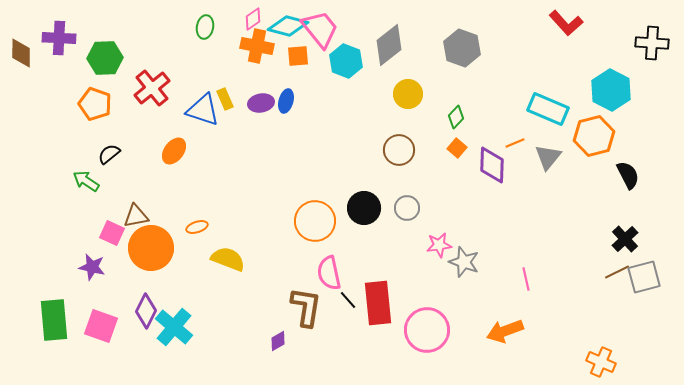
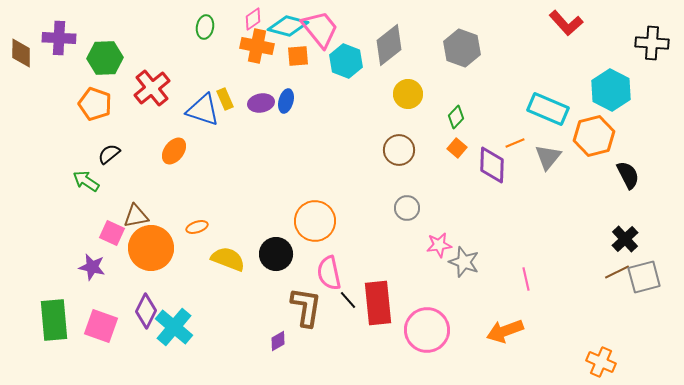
black circle at (364, 208): moved 88 px left, 46 px down
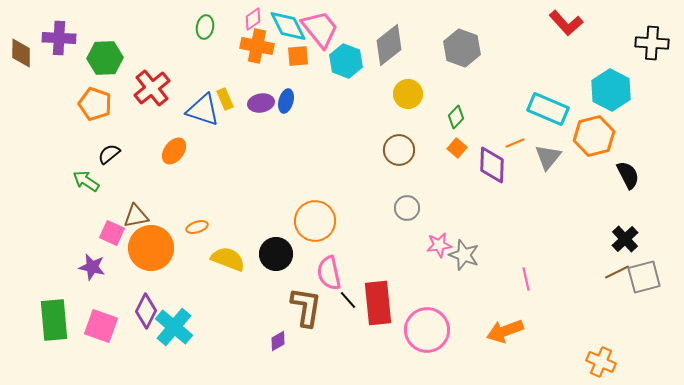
cyan diamond at (288, 26): rotated 48 degrees clockwise
gray star at (464, 262): moved 7 px up
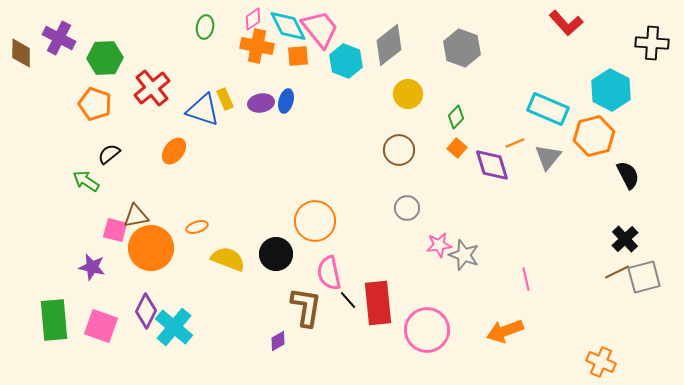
purple cross at (59, 38): rotated 24 degrees clockwise
purple diamond at (492, 165): rotated 18 degrees counterclockwise
pink square at (112, 233): moved 3 px right, 3 px up; rotated 10 degrees counterclockwise
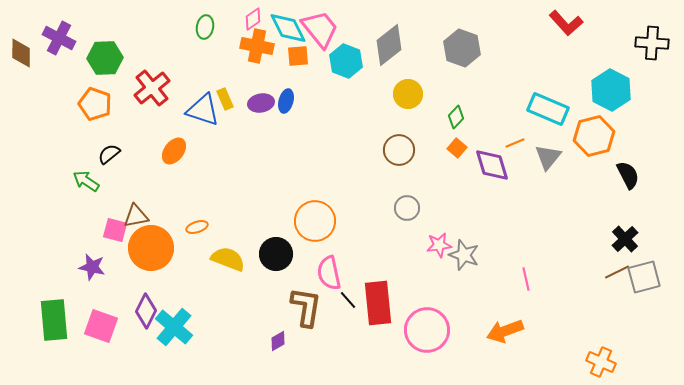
cyan diamond at (288, 26): moved 2 px down
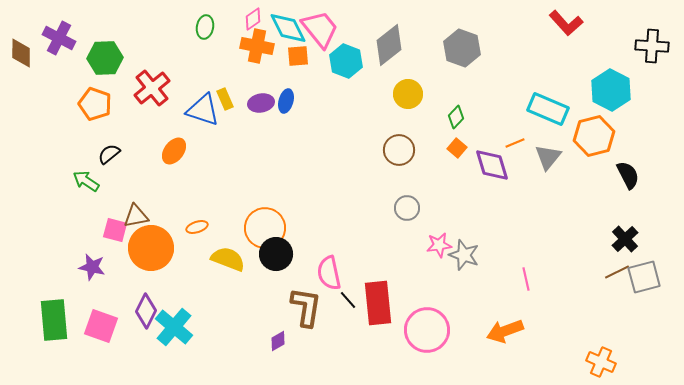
black cross at (652, 43): moved 3 px down
orange circle at (315, 221): moved 50 px left, 7 px down
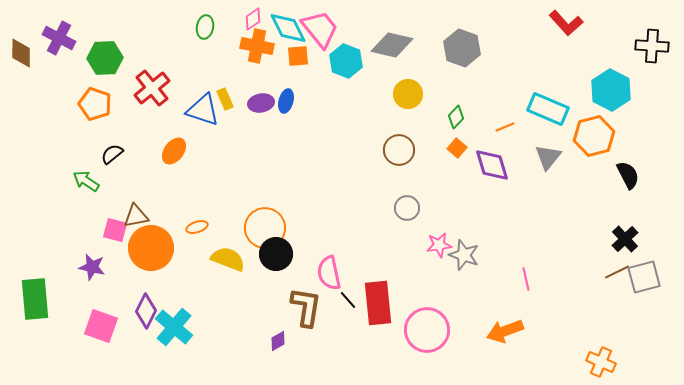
gray diamond at (389, 45): moved 3 px right; rotated 51 degrees clockwise
orange line at (515, 143): moved 10 px left, 16 px up
black semicircle at (109, 154): moved 3 px right
green rectangle at (54, 320): moved 19 px left, 21 px up
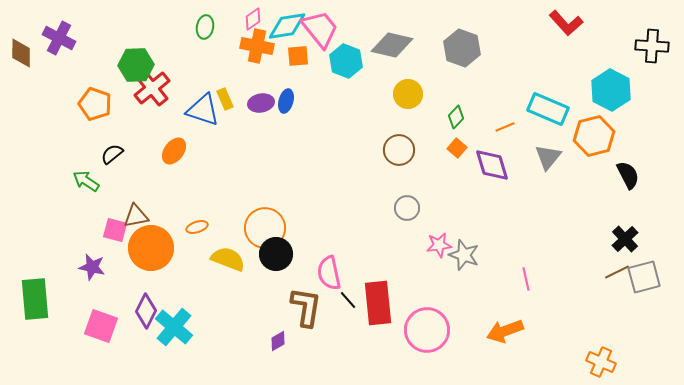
cyan diamond at (288, 28): moved 1 px left, 2 px up; rotated 72 degrees counterclockwise
green hexagon at (105, 58): moved 31 px right, 7 px down
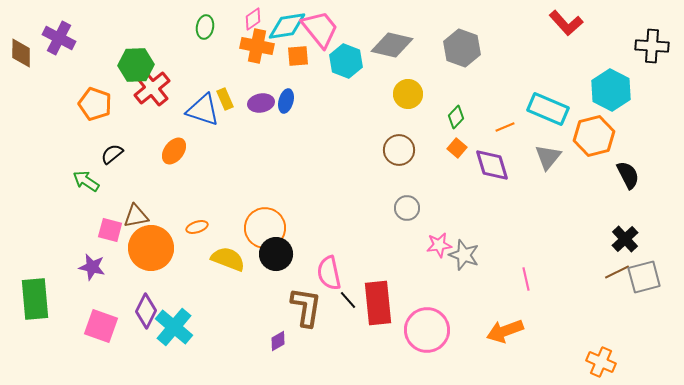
pink square at (115, 230): moved 5 px left
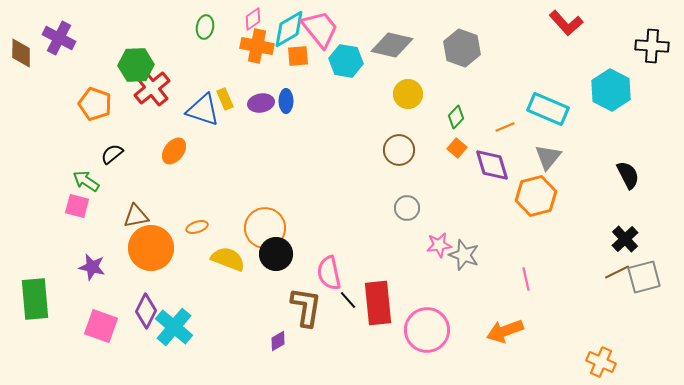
cyan diamond at (287, 26): moved 2 px right, 3 px down; rotated 21 degrees counterclockwise
cyan hexagon at (346, 61): rotated 12 degrees counterclockwise
blue ellipse at (286, 101): rotated 15 degrees counterclockwise
orange hexagon at (594, 136): moved 58 px left, 60 px down
pink square at (110, 230): moved 33 px left, 24 px up
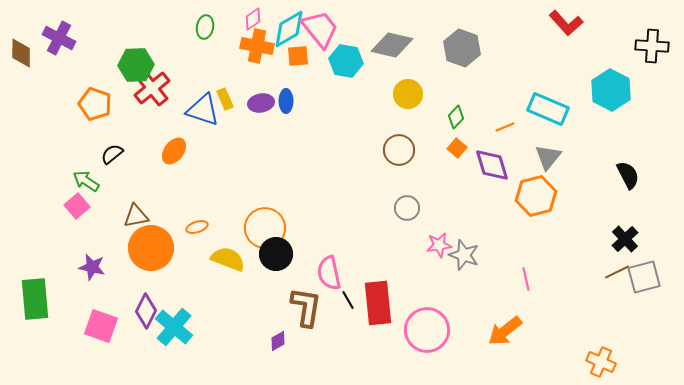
pink square at (77, 206): rotated 35 degrees clockwise
black line at (348, 300): rotated 12 degrees clockwise
orange arrow at (505, 331): rotated 18 degrees counterclockwise
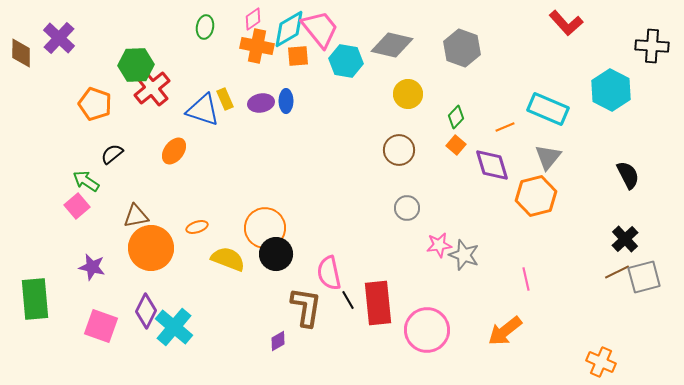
purple cross at (59, 38): rotated 16 degrees clockwise
orange square at (457, 148): moved 1 px left, 3 px up
